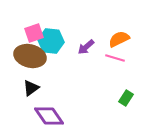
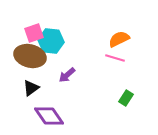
purple arrow: moved 19 px left, 28 px down
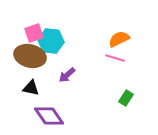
black triangle: rotated 48 degrees clockwise
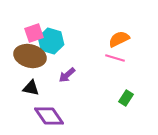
cyan hexagon: rotated 10 degrees clockwise
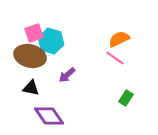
pink line: rotated 18 degrees clockwise
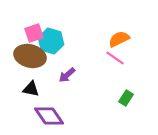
black triangle: moved 1 px down
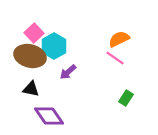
pink square: rotated 24 degrees counterclockwise
cyan hexagon: moved 3 px right, 5 px down; rotated 15 degrees clockwise
purple arrow: moved 1 px right, 3 px up
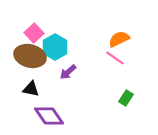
cyan hexagon: moved 1 px right, 1 px down
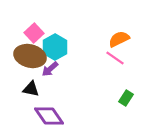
purple arrow: moved 18 px left, 3 px up
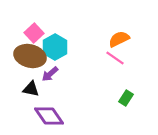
purple arrow: moved 5 px down
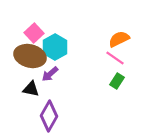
green rectangle: moved 9 px left, 17 px up
purple diamond: rotated 64 degrees clockwise
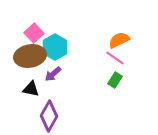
orange semicircle: moved 1 px down
brown ellipse: rotated 24 degrees counterclockwise
purple arrow: moved 3 px right
green rectangle: moved 2 px left, 1 px up
